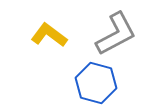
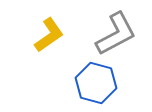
yellow L-shape: rotated 108 degrees clockwise
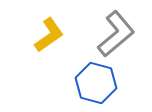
gray L-shape: rotated 12 degrees counterclockwise
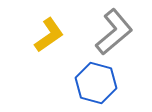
gray L-shape: moved 2 px left, 2 px up
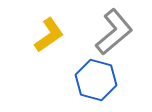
blue hexagon: moved 3 px up
